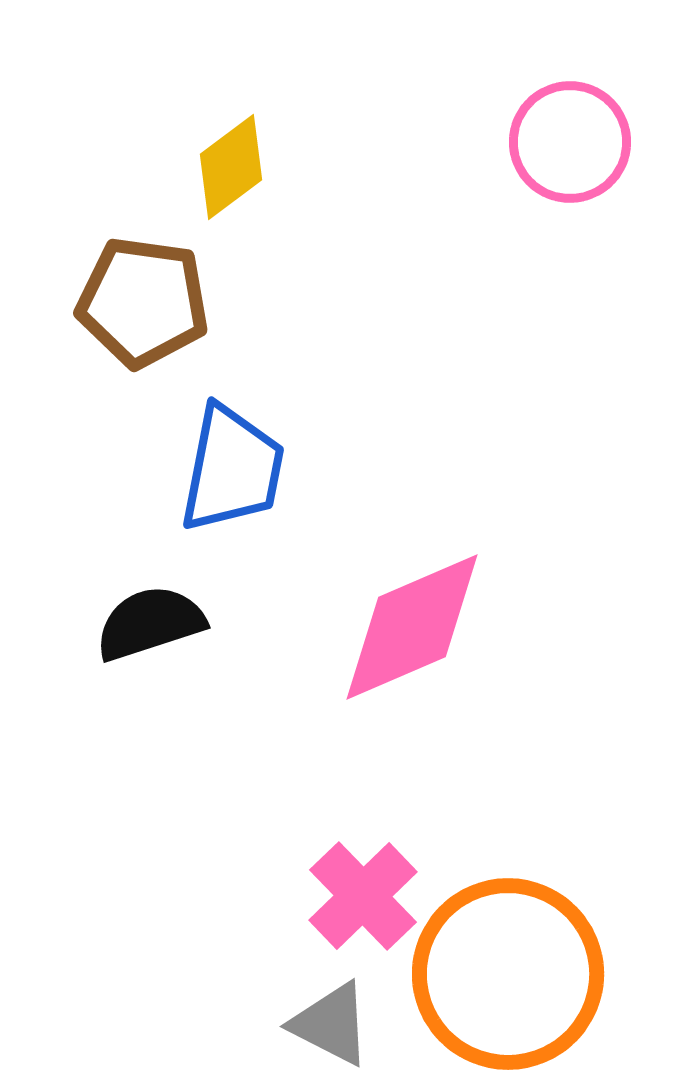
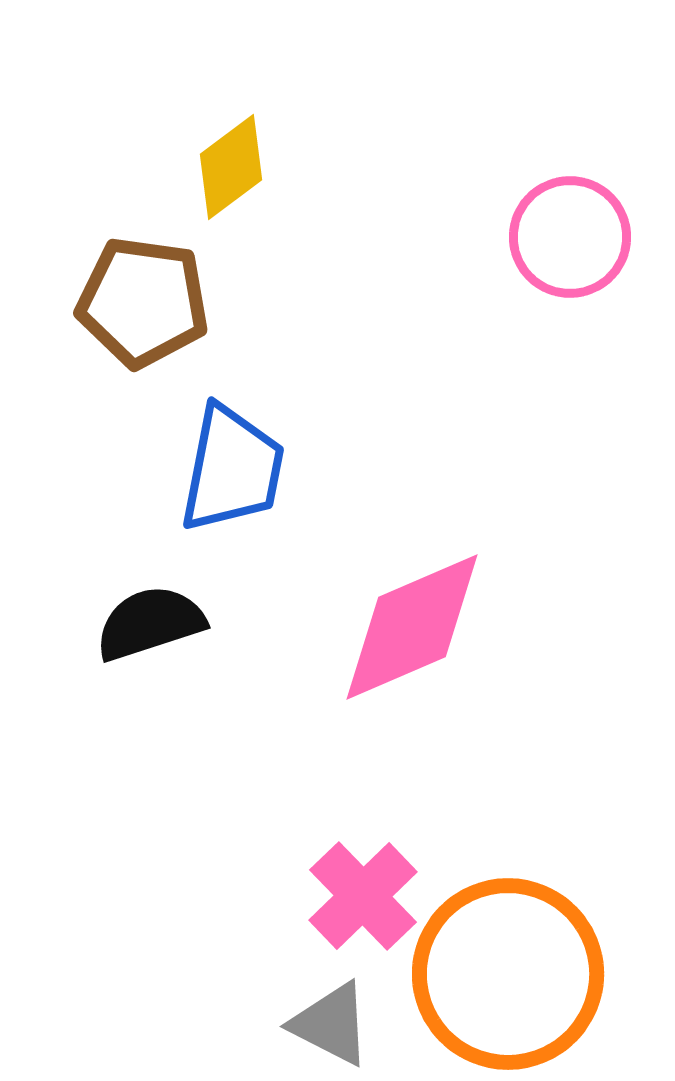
pink circle: moved 95 px down
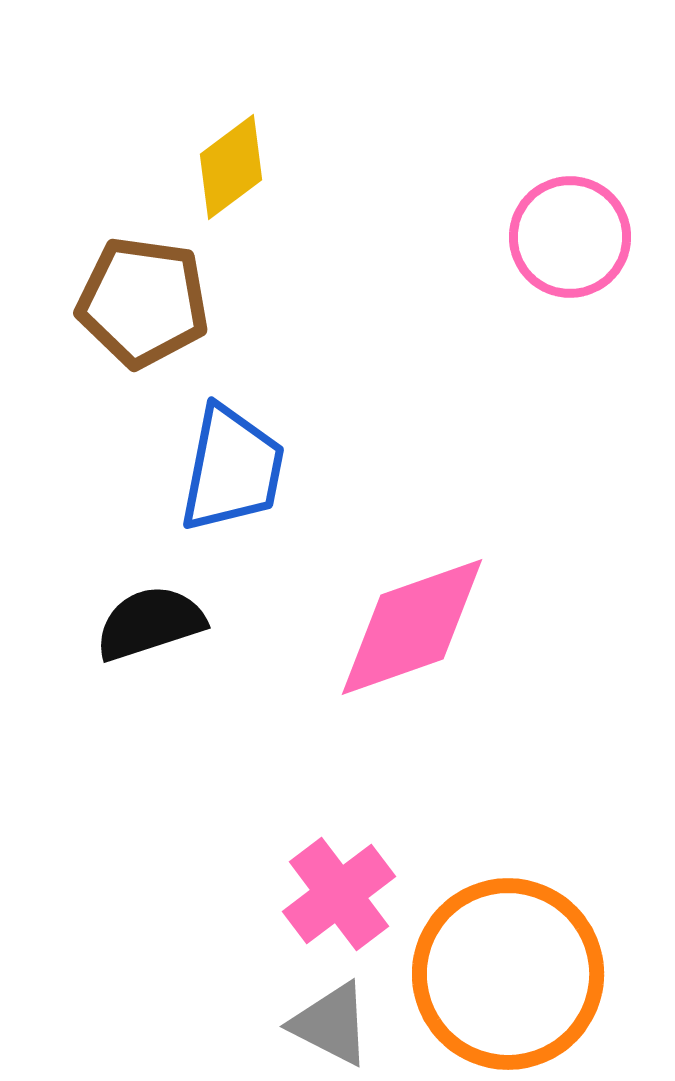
pink diamond: rotated 4 degrees clockwise
pink cross: moved 24 px left, 2 px up; rotated 7 degrees clockwise
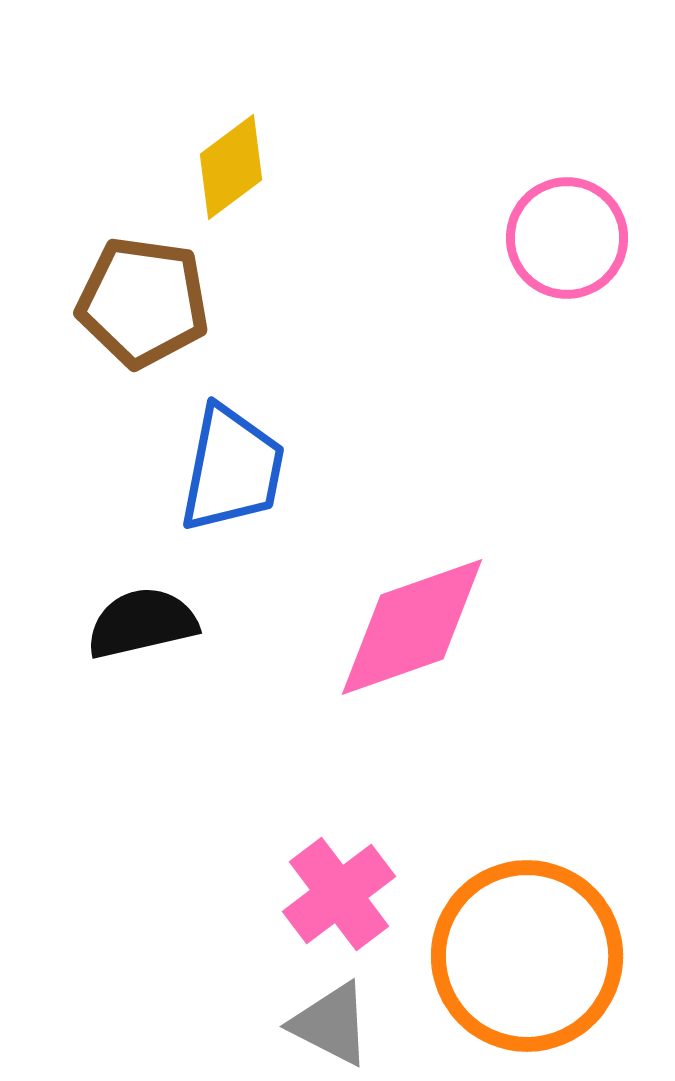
pink circle: moved 3 px left, 1 px down
black semicircle: moved 8 px left; rotated 5 degrees clockwise
orange circle: moved 19 px right, 18 px up
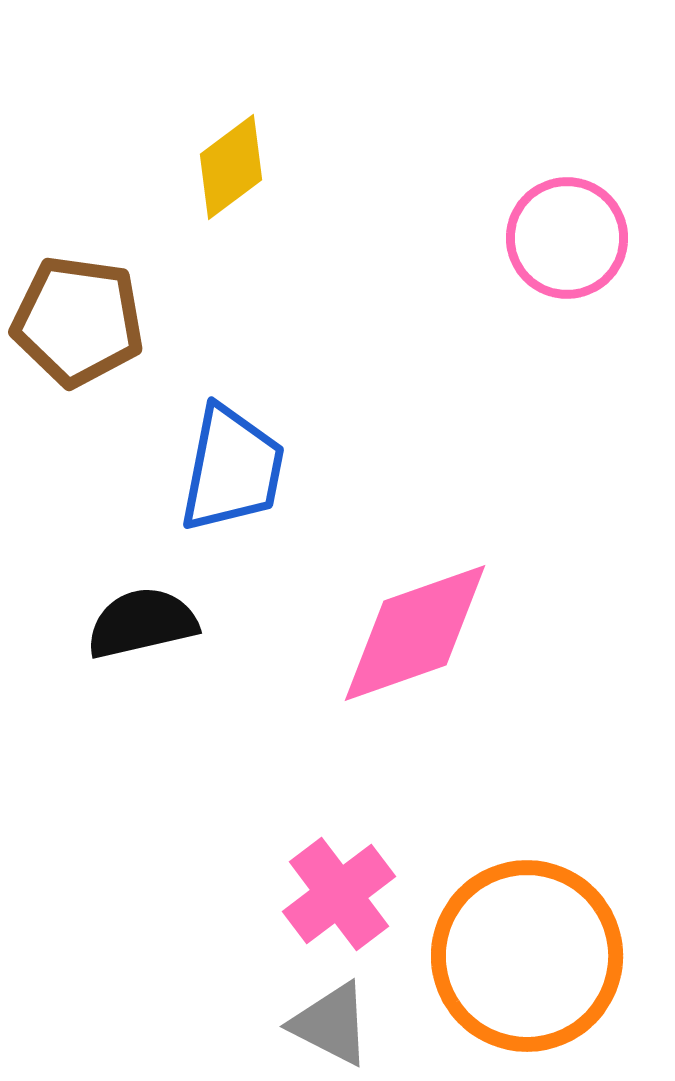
brown pentagon: moved 65 px left, 19 px down
pink diamond: moved 3 px right, 6 px down
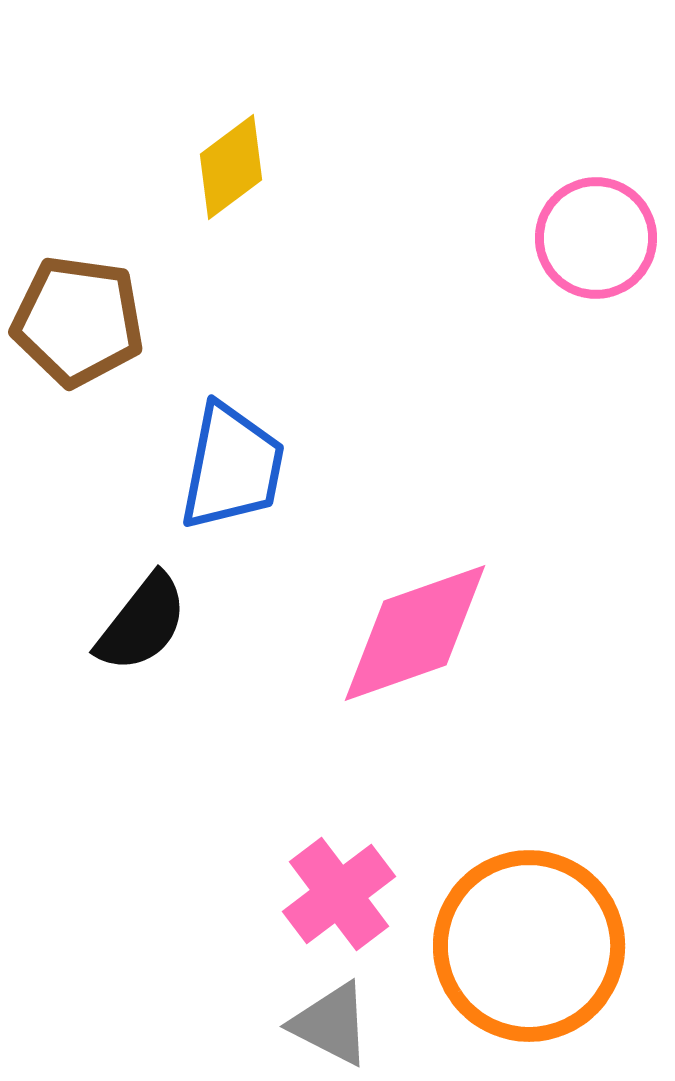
pink circle: moved 29 px right
blue trapezoid: moved 2 px up
black semicircle: rotated 141 degrees clockwise
orange circle: moved 2 px right, 10 px up
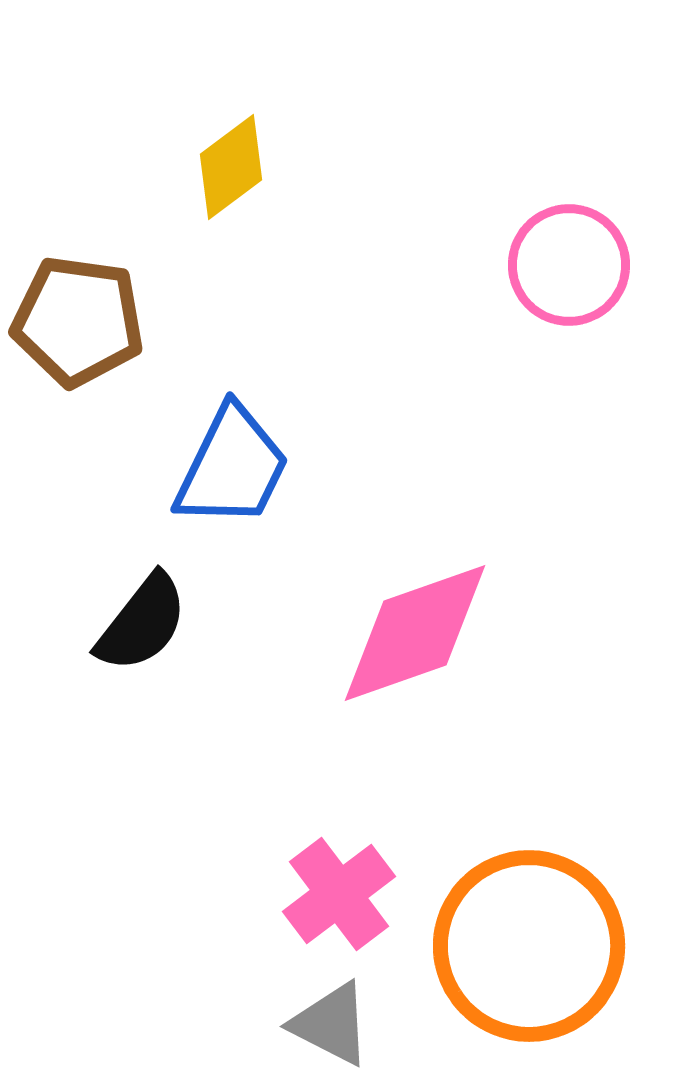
pink circle: moved 27 px left, 27 px down
blue trapezoid: rotated 15 degrees clockwise
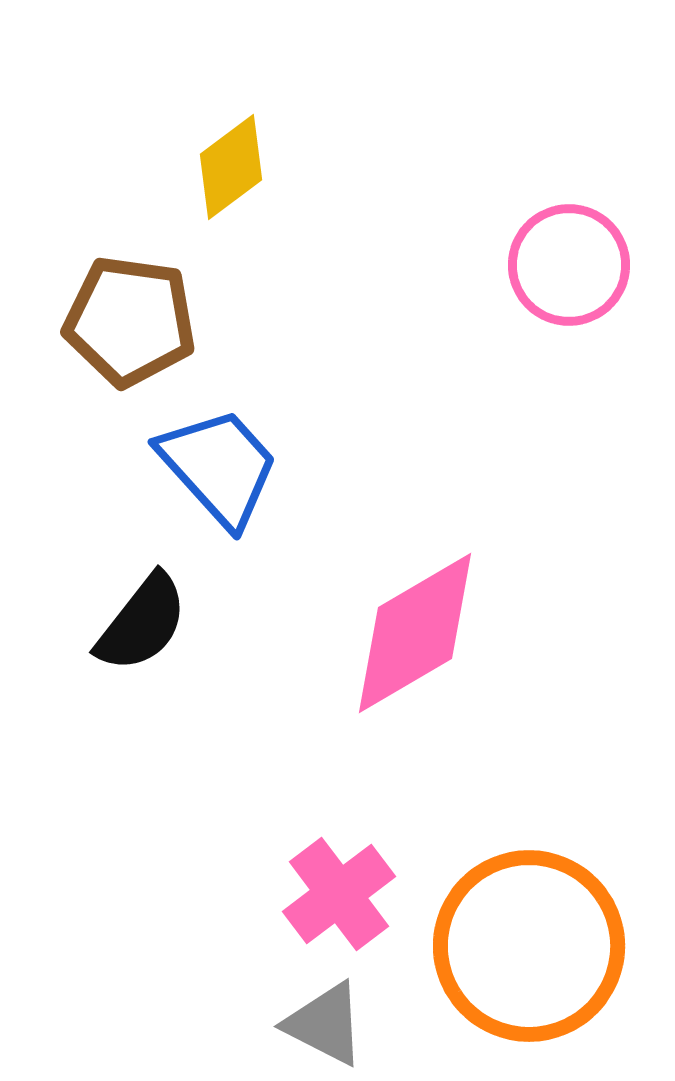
brown pentagon: moved 52 px right
blue trapezoid: moved 13 px left; rotated 68 degrees counterclockwise
pink diamond: rotated 11 degrees counterclockwise
gray triangle: moved 6 px left
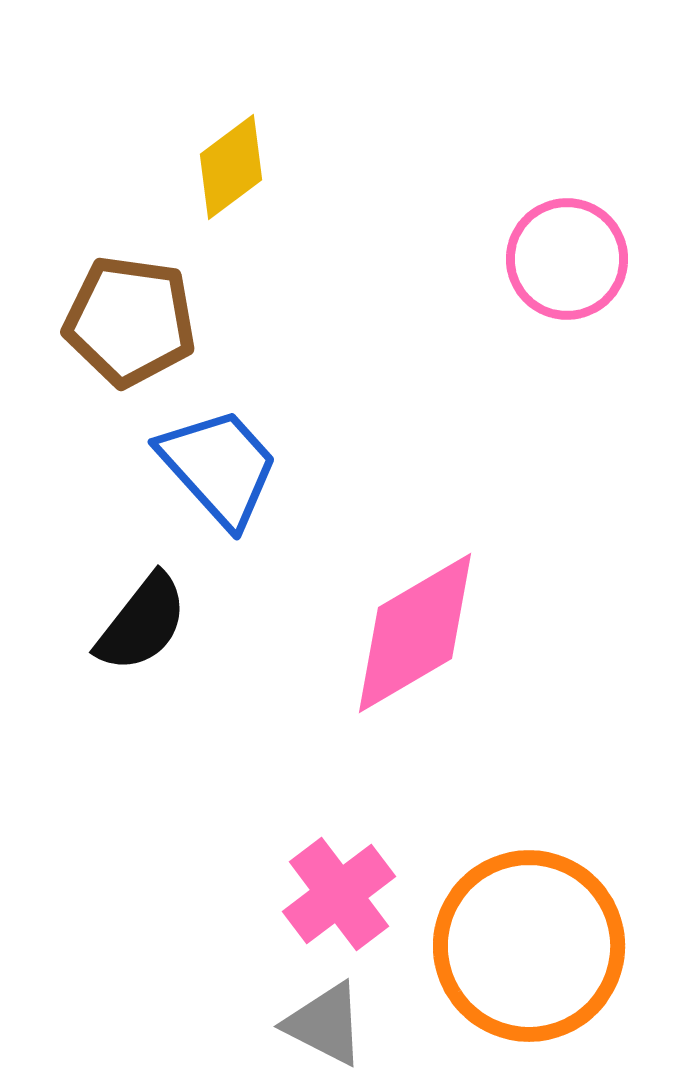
pink circle: moved 2 px left, 6 px up
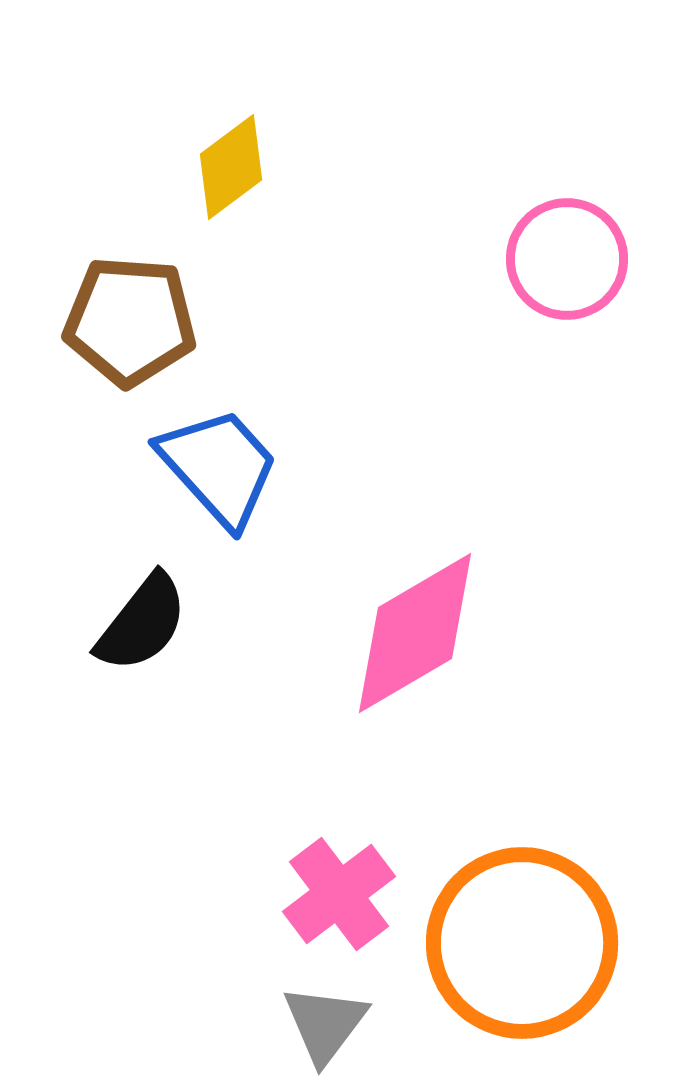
brown pentagon: rotated 4 degrees counterclockwise
orange circle: moved 7 px left, 3 px up
gray triangle: rotated 40 degrees clockwise
